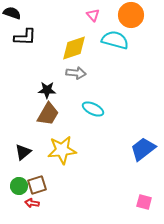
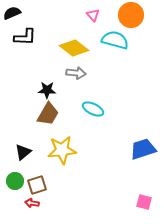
black semicircle: rotated 42 degrees counterclockwise
yellow diamond: rotated 56 degrees clockwise
blue trapezoid: rotated 20 degrees clockwise
green circle: moved 4 px left, 5 px up
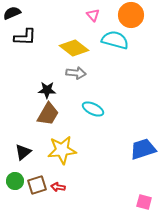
red arrow: moved 26 px right, 16 px up
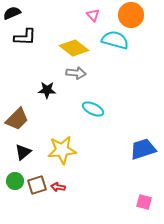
brown trapezoid: moved 31 px left, 5 px down; rotated 15 degrees clockwise
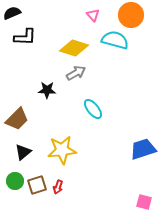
yellow diamond: rotated 20 degrees counterclockwise
gray arrow: rotated 36 degrees counterclockwise
cyan ellipse: rotated 25 degrees clockwise
red arrow: rotated 80 degrees counterclockwise
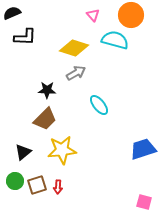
cyan ellipse: moved 6 px right, 4 px up
brown trapezoid: moved 28 px right
red arrow: rotated 16 degrees counterclockwise
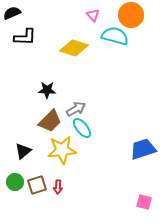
cyan semicircle: moved 4 px up
gray arrow: moved 36 px down
cyan ellipse: moved 17 px left, 23 px down
brown trapezoid: moved 5 px right, 2 px down
black triangle: moved 1 px up
green circle: moved 1 px down
